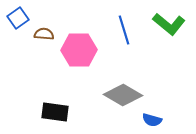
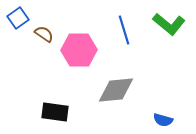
brown semicircle: rotated 30 degrees clockwise
gray diamond: moved 7 px left, 5 px up; rotated 36 degrees counterclockwise
blue semicircle: moved 11 px right
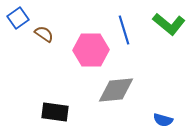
pink hexagon: moved 12 px right
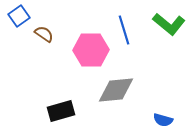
blue square: moved 1 px right, 2 px up
black rectangle: moved 6 px right, 1 px up; rotated 24 degrees counterclockwise
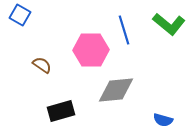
blue square: moved 1 px right, 1 px up; rotated 25 degrees counterclockwise
brown semicircle: moved 2 px left, 31 px down
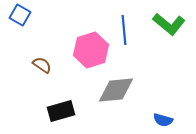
blue line: rotated 12 degrees clockwise
pink hexagon: rotated 16 degrees counterclockwise
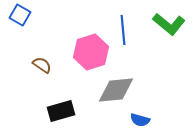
blue line: moved 1 px left
pink hexagon: moved 2 px down
blue semicircle: moved 23 px left
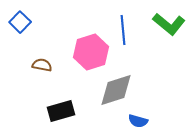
blue square: moved 7 px down; rotated 15 degrees clockwise
brown semicircle: rotated 24 degrees counterclockwise
gray diamond: rotated 12 degrees counterclockwise
blue semicircle: moved 2 px left, 1 px down
